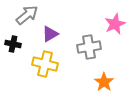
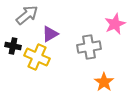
black cross: moved 2 px down
yellow cross: moved 8 px left, 7 px up; rotated 10 degrees clockwise
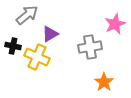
gray cross: moved 1 px right
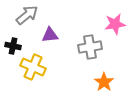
pink star: rotated 15 degrees clockwise
purple triangle: moved 1 px down; rotated 24 degrees clockwise
yellow cross: moved 4 px left, 10 px down
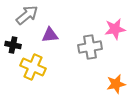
pink star: moved 5 px down
black cross: moved 1 px up
orange star: moved 12 px right, 2 px down; rotated 24 degrees clockwise
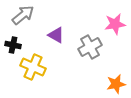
gray arrow: moved 4 px left
pink star: moved 5 px up
purple triangle: moved 6 px right; rotated 36 degrees clockwise
gray cross: rotated 20 degrees counterclockwise
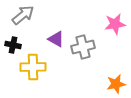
purple triangle: moved 4 px down
gray cross: moved 7 px left; rotated 15 degrees clockwise
yellow cross: rotated 25 degrees counterclockwise
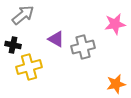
yellow cross: moved 4 px left; rotated 15 degrees counterclockwise
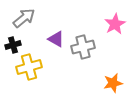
gray arrow: moved 1 px right, 3 px down
pink star: rotated 20 degrees counterclockwise
black cross: rotated 28 degrees counterclockwise
orange star: moved 3 px left, 1 px up
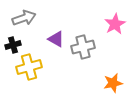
gray arrow: rotated 20 degrees clockwise
